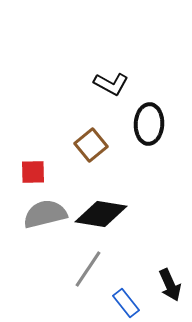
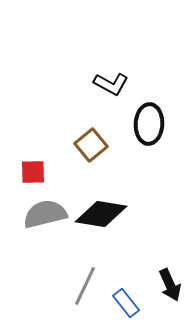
gray line: moved 3 px left, 17 px down; rotated 9 degrees counterclockwise
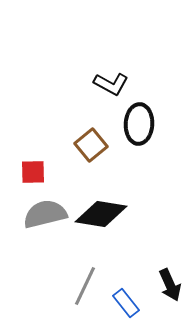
black ellipse: moved 10 px left
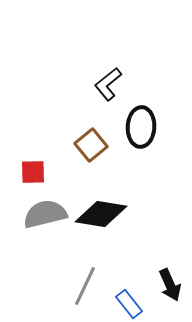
black L-shape: moved 3 px left; rotated 112 degrees clockwise
black ellipse: moved 2 px right, 3 px down
blue rectangle: moved 3 px right, 1 px down
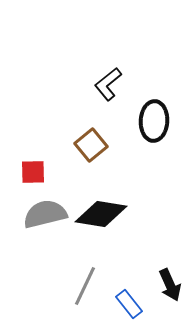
black ellipse: moved 13 px right, 6 px up
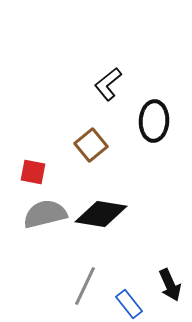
red square: rotated 12 degrees clockwise
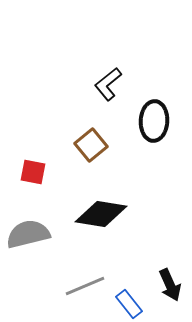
gray semicircle: moved 17 px left, 20 px down
gray line: rotated 42 degrees clockwise
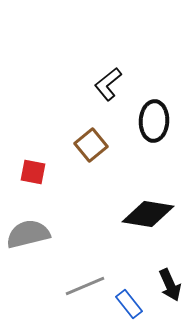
black diamond: moved 47 px right
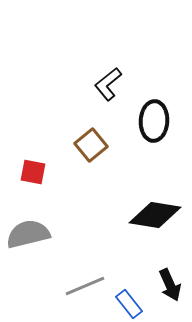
black diamond: moved 7 px right, 1 px down
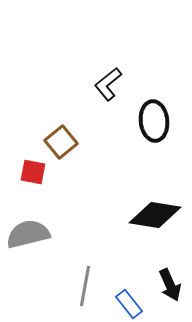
black ellipse: rotated 9 degrees counterclockwise
brown square: moved 30 px left, 3 px up
gray line: rotated 57 degrees counterclockwise
